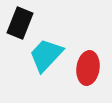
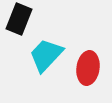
black rectangle: moved 1 px left, 4 px up
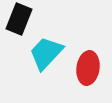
cyan trapezoid: moved 2 px up
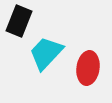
black rectangle: moved 2 px down
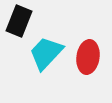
red ellipse: moved 11 px up
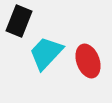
red ellipse: moved 4 px down; rotated 28 degrees counterclockwise
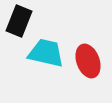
cyan trapezoid: rotated 60 degrees clockwise
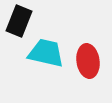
red ellipse: rotated 12 degrees clockwise
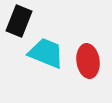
cyan trapezoid: rotated 9 degrees clockwise
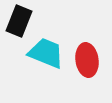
red ellipse: moved 1 px left, 1 px up
